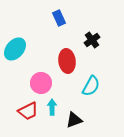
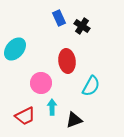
black cross: moved 10 px left, 14 px up; rotated 21 degrees counterclockwise
red trapezoid: moved 3 px left, 5 px down
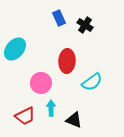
black cross: moved 3 px right, 1 px up
red ellipse: rotated 10 degrees clockwise
cyan semicircle: moved 1 px right, 4 px up; rotated 25 degrees clockwise
cyan arrow: moved 1 px left, 1 px down
black triangle: rotated 42 degrees clockwise
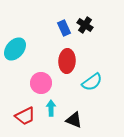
blue rectangle: moved 5 px right, 10 px down
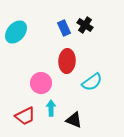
cyan ellipse: moved 1 px right, 17 px up
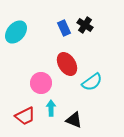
red ellipse: moved 3 px down; rotated 35 degrees counterclockwise
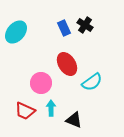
red trapezoid: moved 5 px up; rotated 50 degrees clockwise
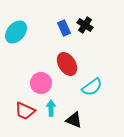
cyan semicircle: moved 5 px down
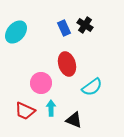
red ellipse: rotated 15 degrees clockwise
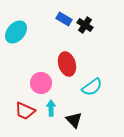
blue rectangle: moved 9 px up; rotated 35 degrees counterclockwise
black triangle: rotated 24 degrees clockwise
